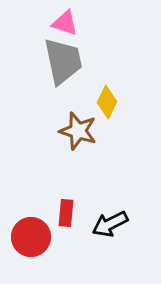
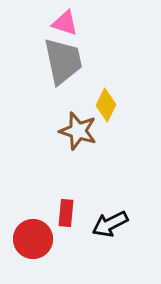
yellow diamond: moved 1 px left, 3 px down
red circle: moved 2 px right, 2 px down
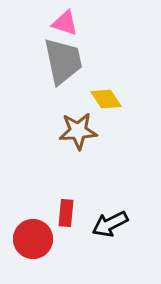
yellow diamond: moved 6 px up; rotated 60 degrees counterclockwise
brown star: rotated 21 degrees counterclockwise
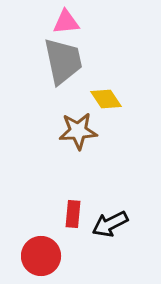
pink triangle: moved 1 px right, 1 px up; rotated 24 degrees counterclockwise
red rectangle: moved 7 px right, 1 px down
red circle: moved 8 px right, 17 px down
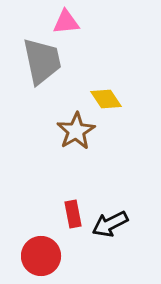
gray trapezoid: moved 21 px left
brown star: moved 2 px left; rotated 27 degrees counterclockwise
red rectangle: rotated 16 degrees counterclockwise
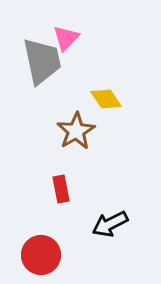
pink triangle: moved 16 px down; rotated 40 degrees counterclockwise
red rectangle: moved 12 px left, 25 px up
red circle: moved 1 px up
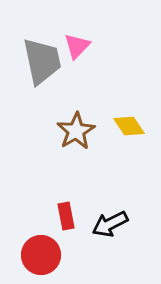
pink triangle: moved 11 px right, 8 px down
yellow diamond: moved 23 px right, 27 px down
red rectangle: moved 5 px right, 27 px down
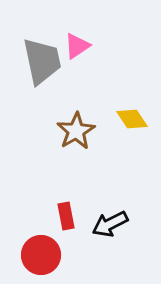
pink triangle: rotated 12 degrees clockwise
yellow diamond: moved 3 px right, 7 px up
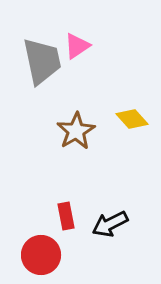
yellow diamond: rotated 8 degrees counterclockwise
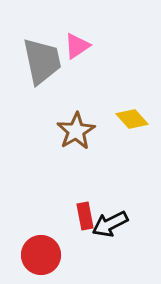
red rectangle: moved 19 px right
